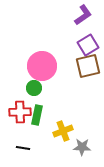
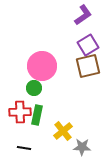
yellow cross: rotated 18 degrees counterclockwise
black line: moved 1 px right
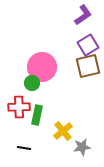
pink circle: moved 1 px down
green circle: moved 2 px left, 5 px up
red cross: moved 1 px left, 5 px up
gray star: rotated 12 degrees counterclockwise
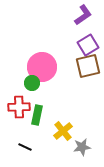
black line: moved 1 px right, 1 px up; rotated 16 degrees clockwise
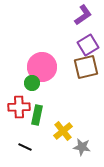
brown square: moved 2 px left, 1 px down
gray star: rotated 18 degrees clockwise
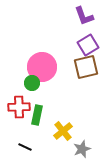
purple L-shape: moved 1 px right, 1 px down; rotated 105 degrees clockwise
gray star: moved 2 px down; rotated 30 degrees counterclockwise
